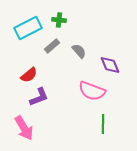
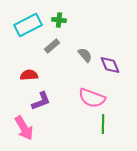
cyan rectangle: moved 3 px up
gray semicircle: moved 6 px right, 4 px down
red semicircle: rotated 144 degrees counterclockwise
pink semicircle: moved 7 px down
purple L-shape: moved 2 px right, 4 px down
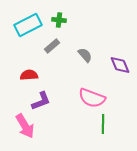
purple diamond: moved 10 px right
pink arrow: moved 1 px right, 2 px up
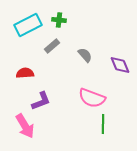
red semicircle: moved 4 px left, 2 px up
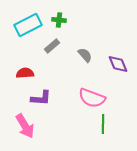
purple diamond: moved 2 px left, 1 px up
purple L-shape: moved 3 px up; rotated 25 degrees clockwise
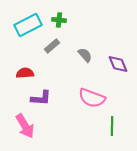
green line: moved 9 px right, 2 px down
